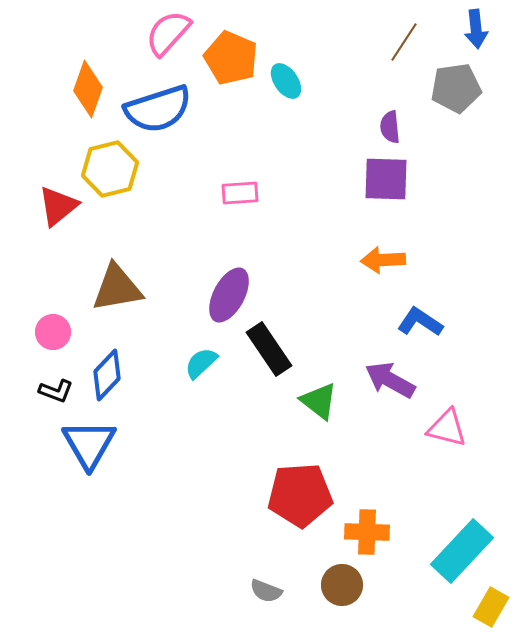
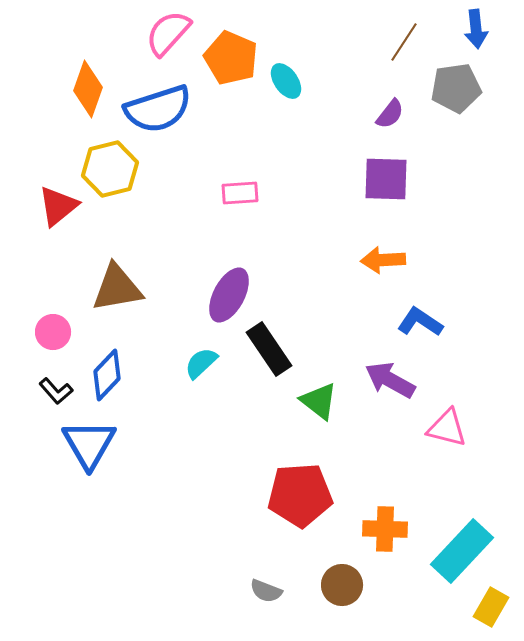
purple semicircle: moved 13 px up; rotated 136 degrees counterclockwise
black L-shape: rotated 28 degrees clockwise
orange cross: moved 18 px right, 3 px up
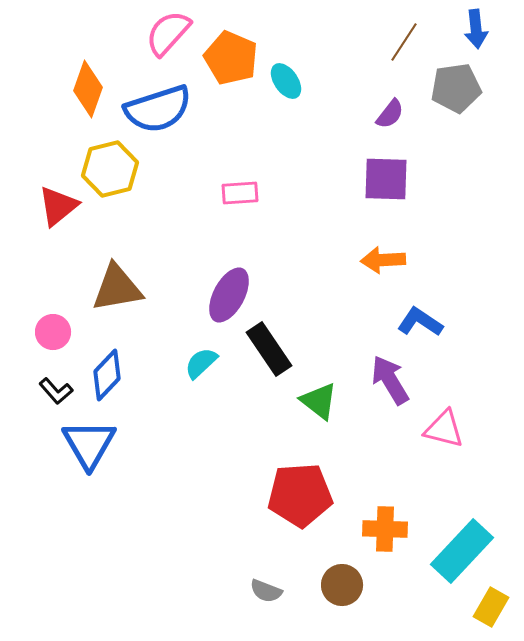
purple arrow: rotated 30 degrees clockwise
pink triangle: moved 3 px left, 1 px down
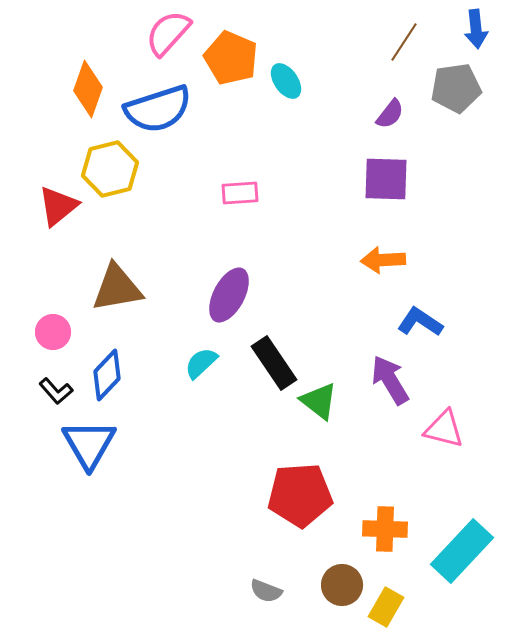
black rectangle: moved 5 px right, 14 px down
yellow rectangle: moved 105 px left
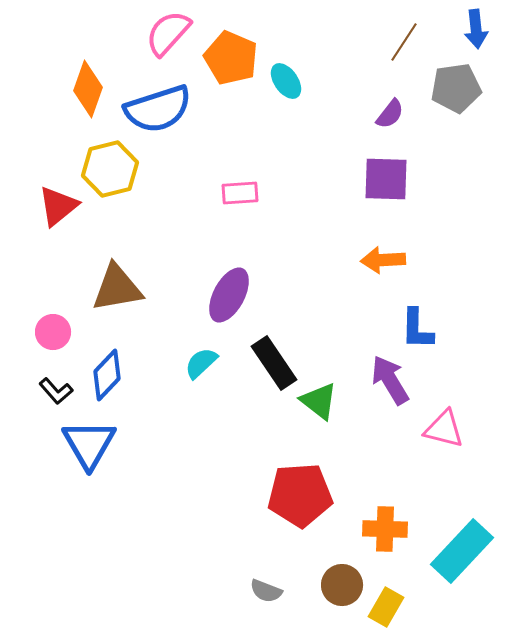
blue L-shape: moved 3 px left, 7 px down; rotated 123 degrees counterclockwise
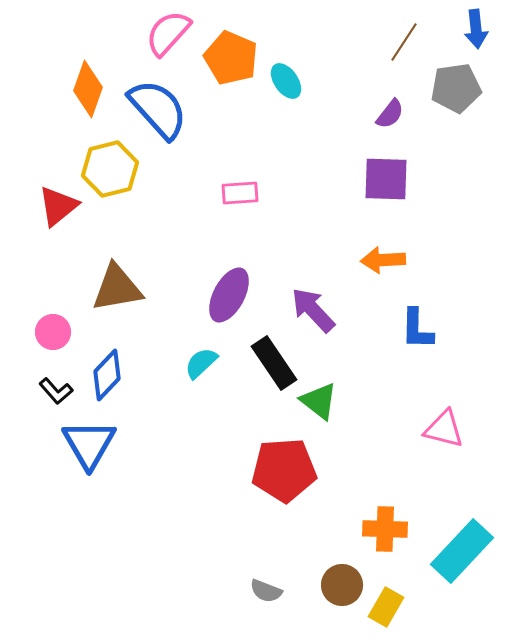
blue semicircle: rotated 114 degrees counterclockwise
purple arrow: moved 77 px left, 70 px up; rotated 12 degrees counterclockwise
red pentagon: moved 16 px left, 25 px up
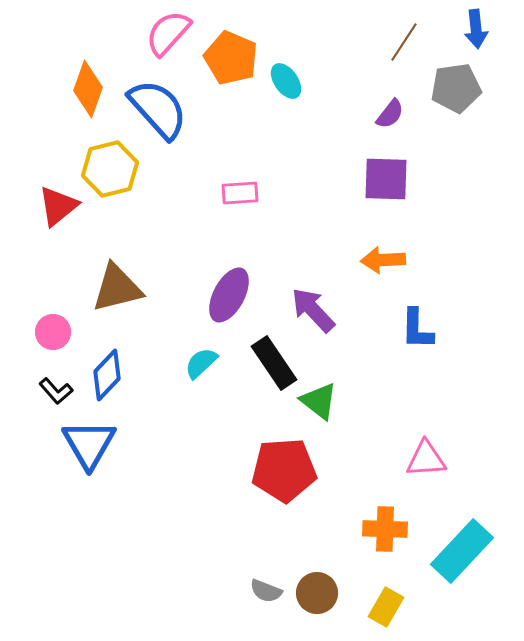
brown triangle: rotated 4 degrees counterclockwise
pink triangle: moved 18 px left, 30 px down; rotated 18 degrees counterclockwise
brown circle: moved 25 px left, 8 px down
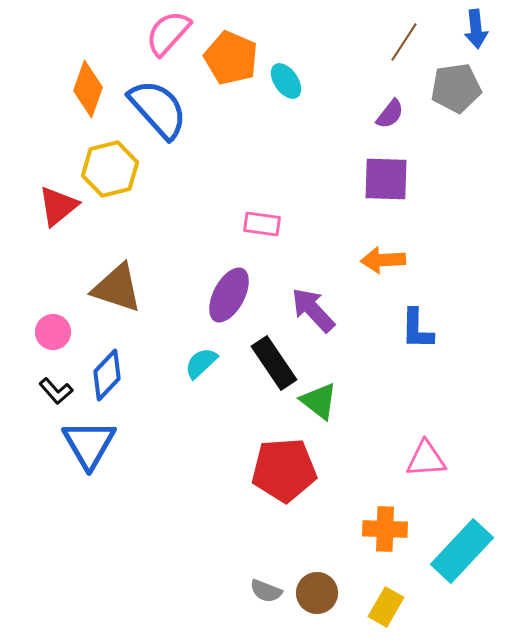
pink rectangle: moved 22 px right, 31 px down; rotated 12 degrees clockwise
brown triangle: rotated 32 degrees clockwise
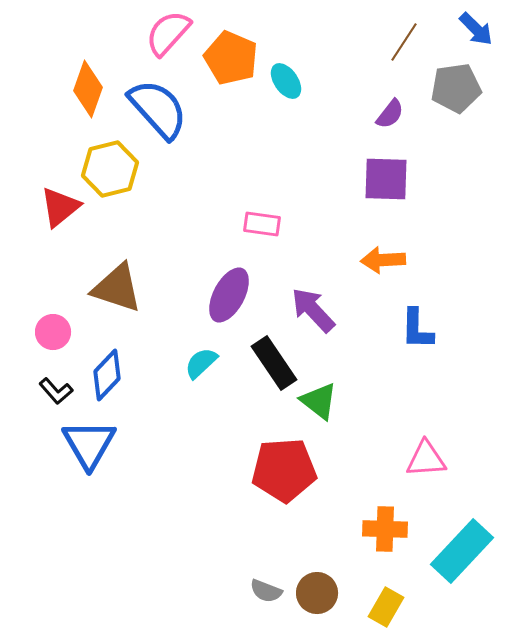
blue arrow: rotated 39 degrees counterclockwise
red triangle: moved 2 px right, 1 px down
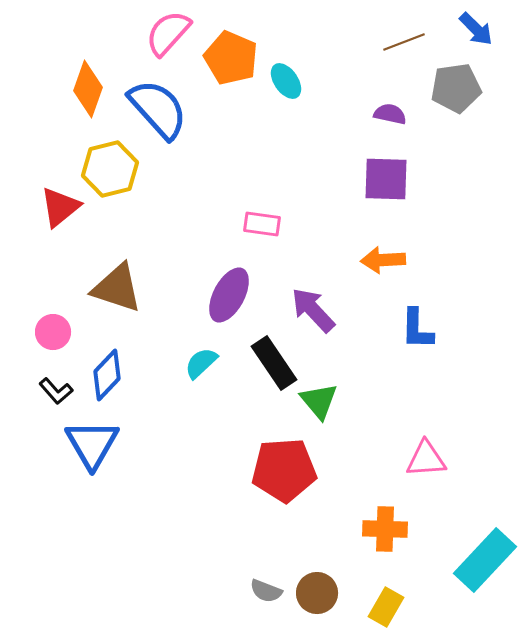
brown line: rotated 36 degrees clockwise
purple semicircle: rotated 116 degrees counterclockwise
green triangle: rotated 12 degrees clockwise
blue triangle: moved 3 px right
cyan rectangle: moved 23 px right, 9 px down
